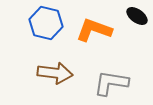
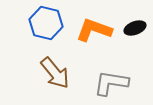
black ellipse: moved 2 px left, 12 px down; rotated 55 degrees counterclockwise
brown arrow: rotated 44 degrees clockwise
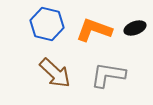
blue hexagon: moved 1 px right, 1 px down
brown arrow: rotated 8 degrees counterclockwise
gray L-shape: moved 3 px left, 8 px up
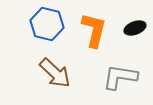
orange L-shape: rotated 84 degrees clockwise
gray L-shape: moved 12 px right, 2 px down
